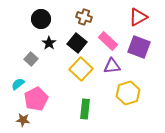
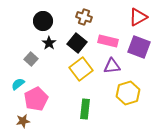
black circle: moved 2 px right, 2 px down
pink rectangle: rotated 30 degrees counterclockwise
yellow square: rotated 10 degrees clockwise
brown star: moved 1 px down; rotated 16 degrees counterclockwise
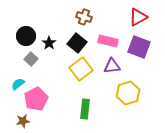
black circle: moved 17 px left, 15 px down
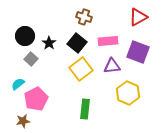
black circle: moved 1 px left
pink rectangle: rotated 18 degrees counterclockwise
purple square: moved 1 px left, 5 px down
yellow hexagon: rotated 20 degrees counterclockwise
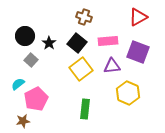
gray square: moved 1 px down
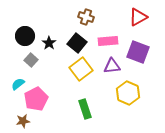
brown cross: moved 2 px right
green rectangle: rotated 24 degrees counterclockwise
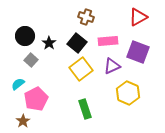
purple triangle: rotated 18 degrees counterclockwise
brown star: rotated 24 degrees counterclockwise
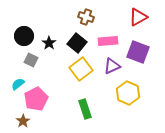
black circle: moved 1 px left
gray square: rotated 16 degrees counterclockwise
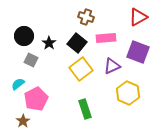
pink rectangle: moved 2 px left, 3 px up
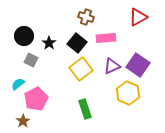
purple square: moved 13 px down; rotated 15 degrees clockwise
